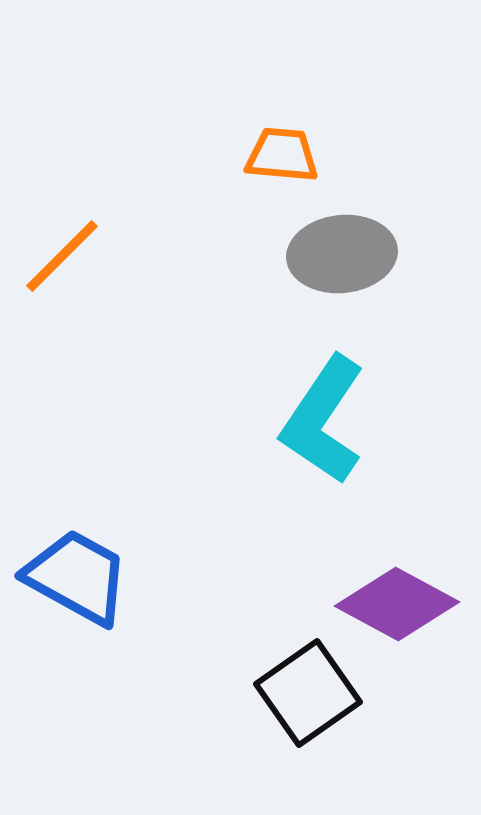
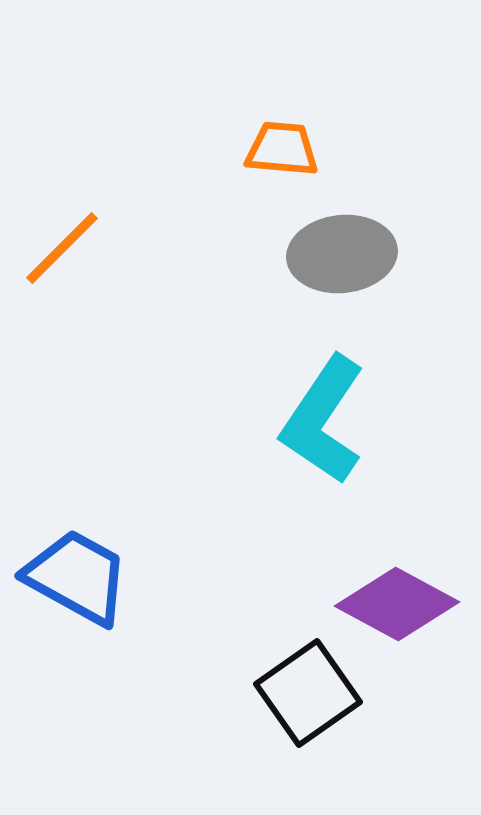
orange trapezoid: moved 6 px up
orange line: moved 8 px up
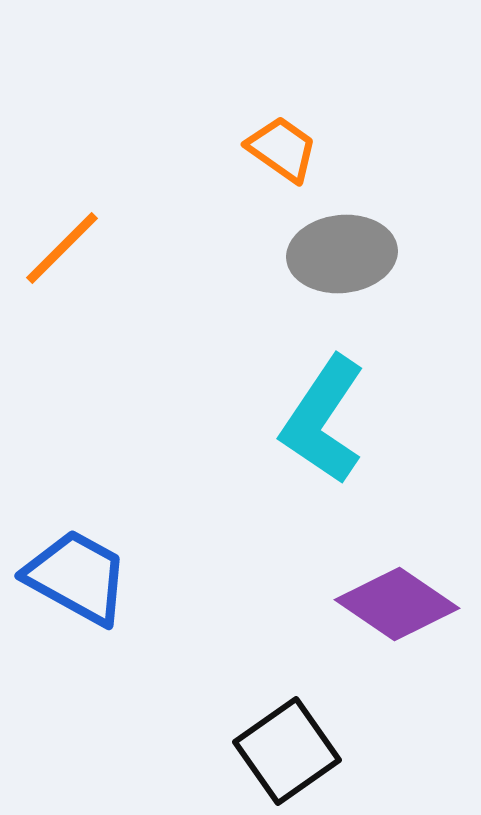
orange trapezoid: rotated 30 degrees clockwise
purple diamond: rotated 6 degrees clockwise
black square: moved 21 px left, 58 px down
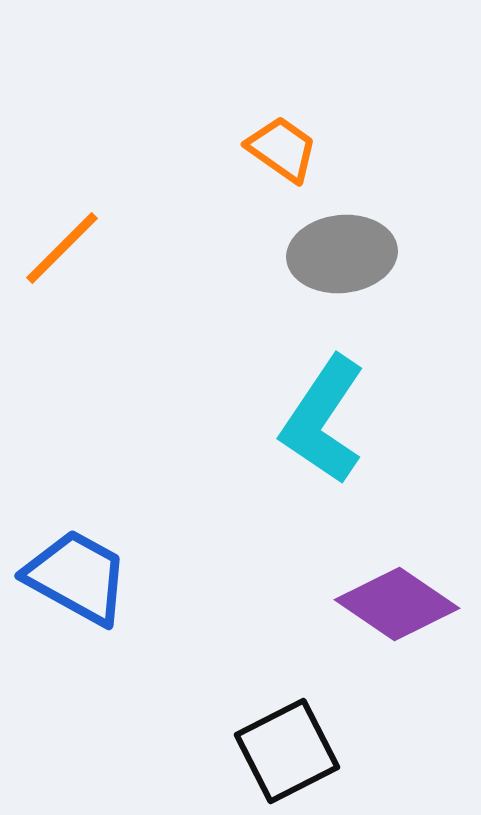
black square: rotated 8 degrees clockwise
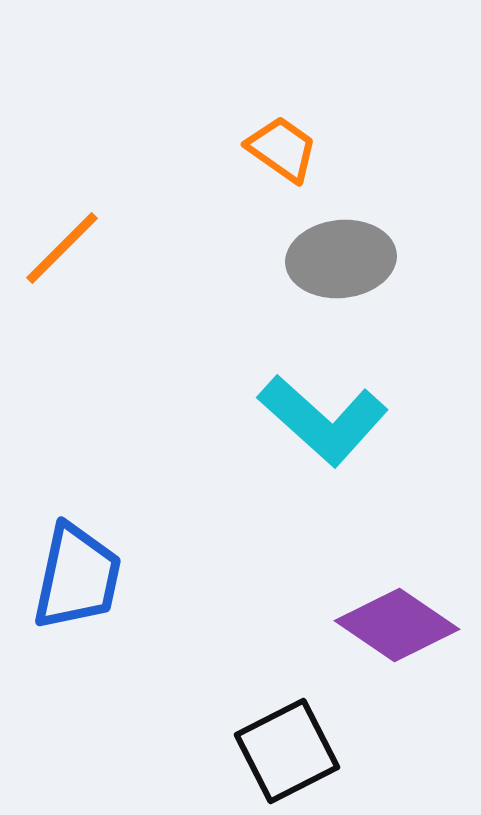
gray ellipse: moved 1 px left, 5 px down
cyan L-shape: rotated 82 degrees counterclockwise
blue trapezoid: rotated 73 degrees clockwise
purple diamond: moved 21 px down
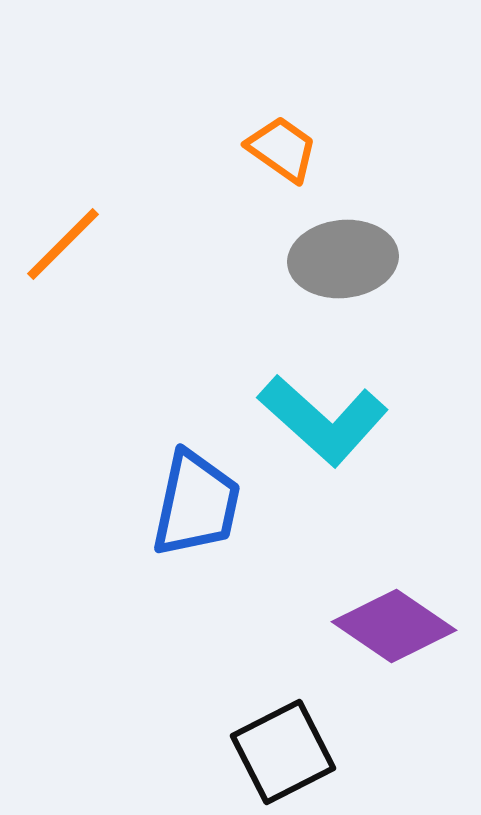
orange line: moved 1 px right, 4 px up
gray ellipse: moved 2 px right
blue trapezoid: moved 119 px right, 73 px up
purple diamond: moved 3 px left, 1 px down
black square: moved 4 px left, 1 px down
